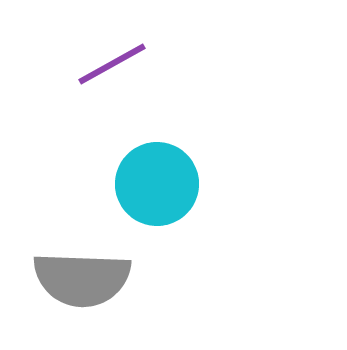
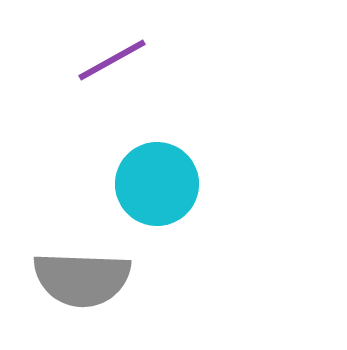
purple line: moved 4 px up
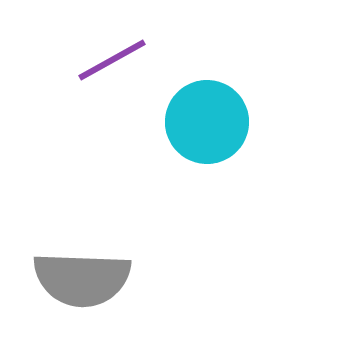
cyan circle: moved 50 px right, 62 px up
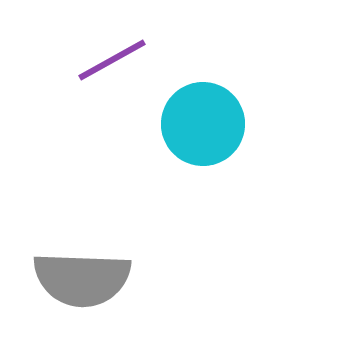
cyan circle: moved 4 px left, 2 px down
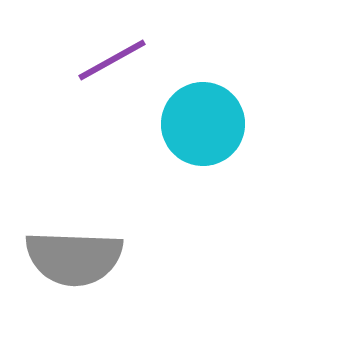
gray semicircle: moved 8 px left, 21 px up
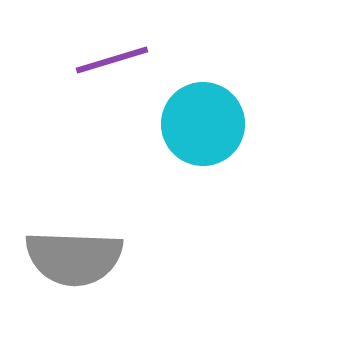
purple line: rotated 12 degrees clockwise
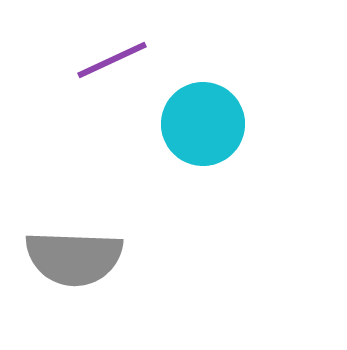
purple line: rotated 8 degrees counterclockwise
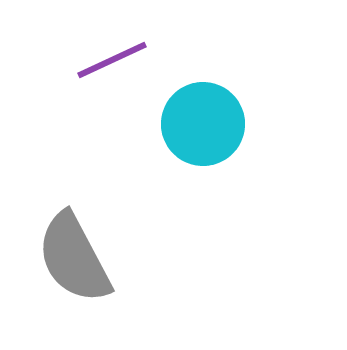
gray semicircle: rotated 60 degrees clockwise
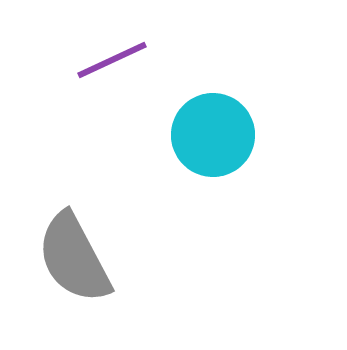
cyan circle: moved 10 px right, 11 px down
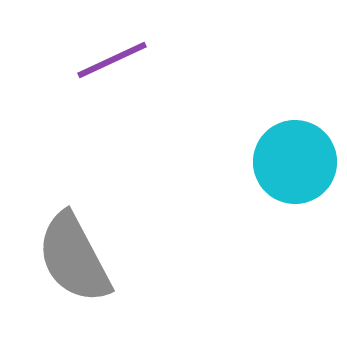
cyan circle: moved 82 px right, 27 px down
